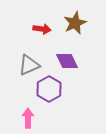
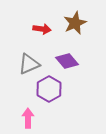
purple diamond: rotated 15 degrees counterclockwise
gray triangle: moved 1 px up
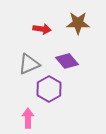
brown star: moved 3 px right; rotated 25 degrees clockwise
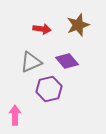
brown star: moved 2 px down; rotated 20 degrees counterclockwise
gray triangle: moved 2 px right, 2 px up
purple hexagon: rotated 15 degrees clockwise
pink arrow: moved 13 px left, 3 px up
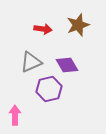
red arrow: moved 1 px right
purple diamond: moved 4 px down; rotated 10 degrees clockwise
